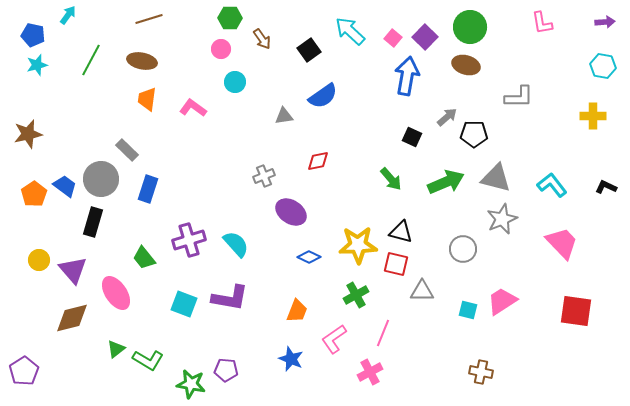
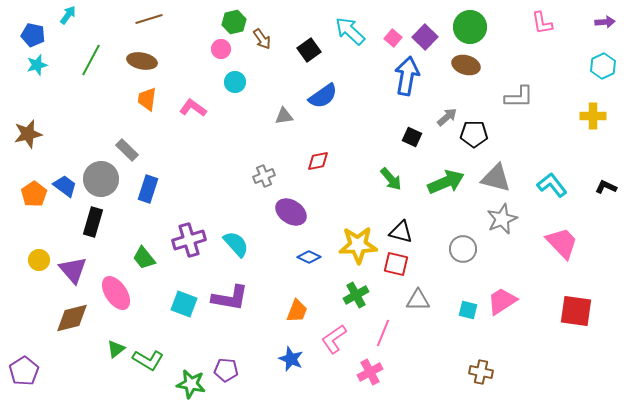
green hexagon at (230, 18): moved 4 px right, 4 px down; rotated 15 degrees counterclockwise
cyan hexagon at (603, 66): rotated 25 degrees clockwise
gray triangle at (422, 291): moved 4 px left, 9 px down
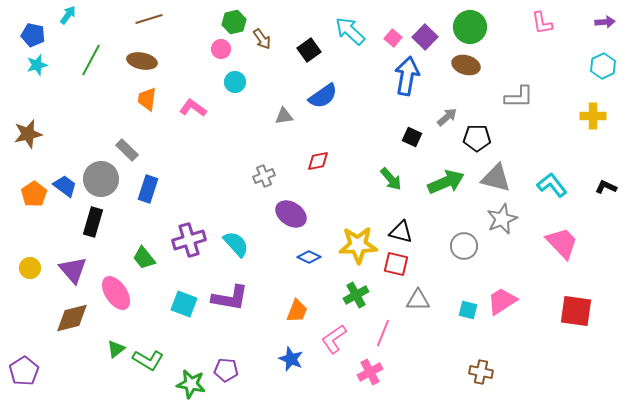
black pentagon at (474, 134): moved 3 px right, 4 px down
purple ellipse at (291, 212): moved 2 px down
gray circle at (463, 249): moved 1 px right, 3 px up
yellow circle at (39, 260): moved 9 px left, 8 px down
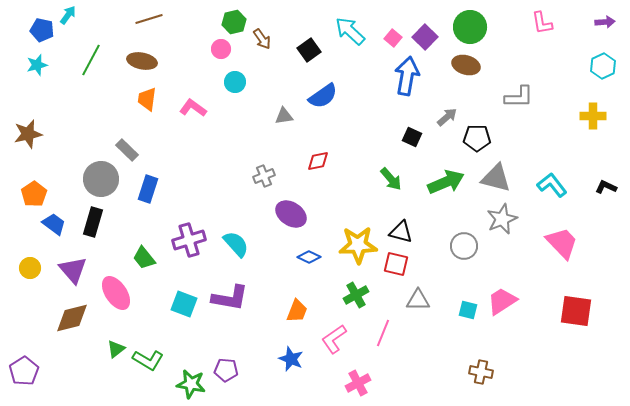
blue pentagon at (33, 35): moved 9 px right, 5 px up
blue trapezoid at (65, 186): moved 11 px left, 38 px down
pink cross at (370, 372): moved 12 px left, 11 px down
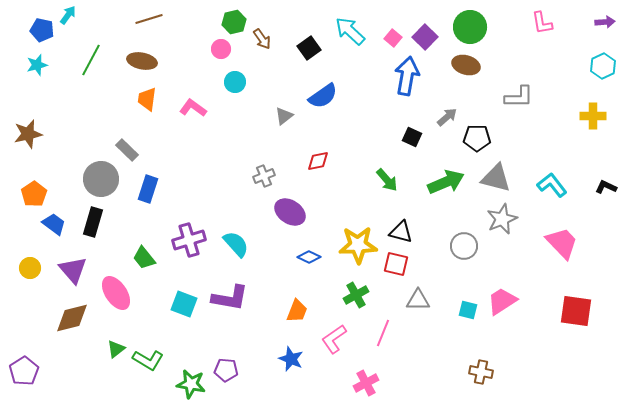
black square at (309, 50): moved 2 px up
gray triangle at (284, 116): rotated 30 degrees counterclockwise
green arrow at (391, 179): moved 4 px left, 1 px down
purple ellipse at (291, 214): moved 1 px left, 2 px up
pink cross at (358, 383): moved 8 px right
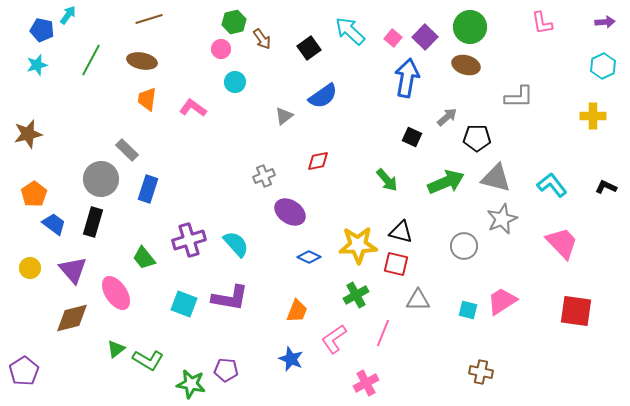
blue arrow at (407, 76): moved 2 px down
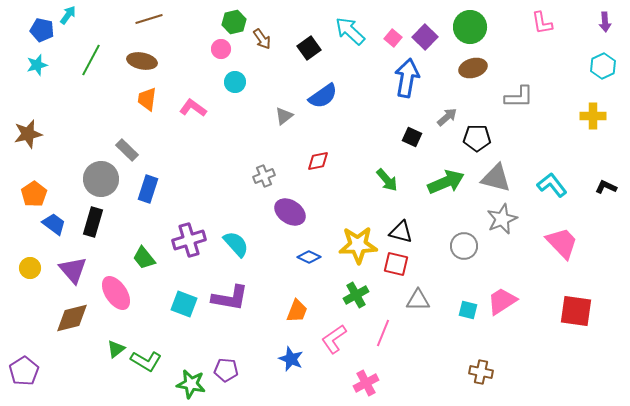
purple arrow at (605, 22): rotated 90 degrees clockwise
brown ellipse at (466, 65): moved 7 px right, 3 px down; rotated 32 degrees counterclockwise
green L-shape at (148, 360): moved 2 px left, 1 px down
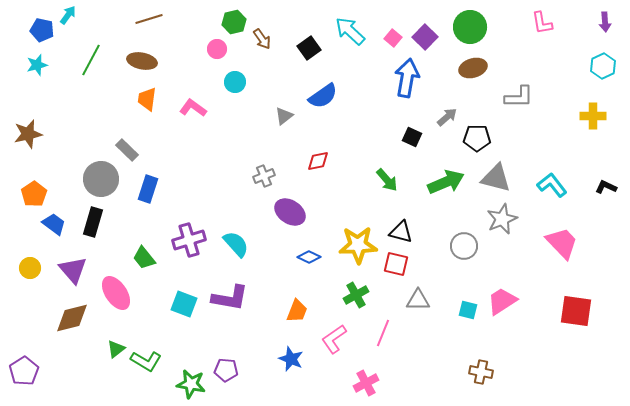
pink circle at (221, 49): moved 4 px left
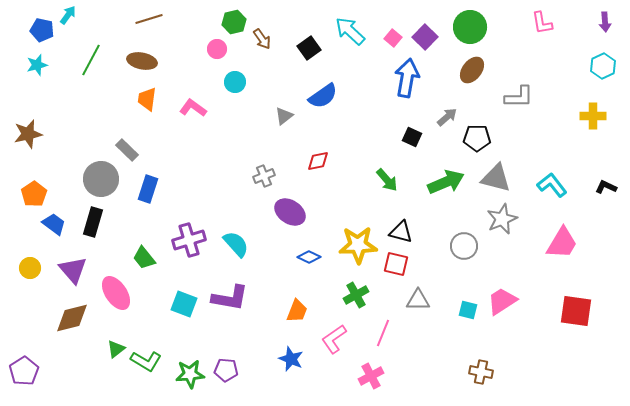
brown ellipse at (473, 68): moved 1 px left, 2 px down; rotated 36 degrees counterclockwise
pink trapezoid at (562, 243): rotated 75 degrees clockwise
pink cross at (366, 383): moved 5 px right, 7 px up
green star at (191, 384): moved 1 px left, 10 px up; rotated 16 degrees counterclockwise
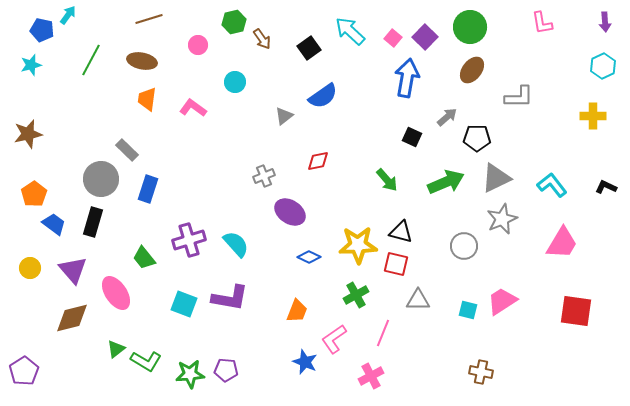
pink circle at (217, 49): moved 19 px left, 4 px up
cyan star at (37, 65): moved 6 px left
gray triangle at (496, 178): rotated 40 degrees counterclockwise
blue star at (291, 359): moved 14 px right, 3 px down
